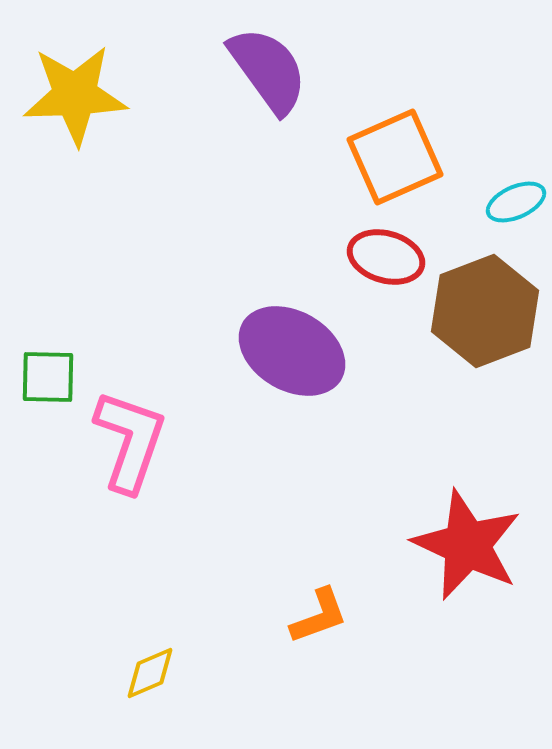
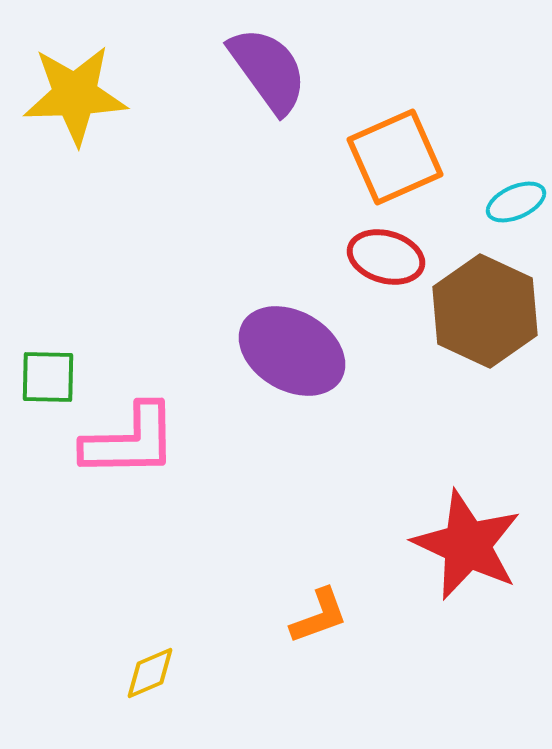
brown hexagon: rotated 14 degrees counterclockwise
pink L-shape: rotated 70 degrees clockwise
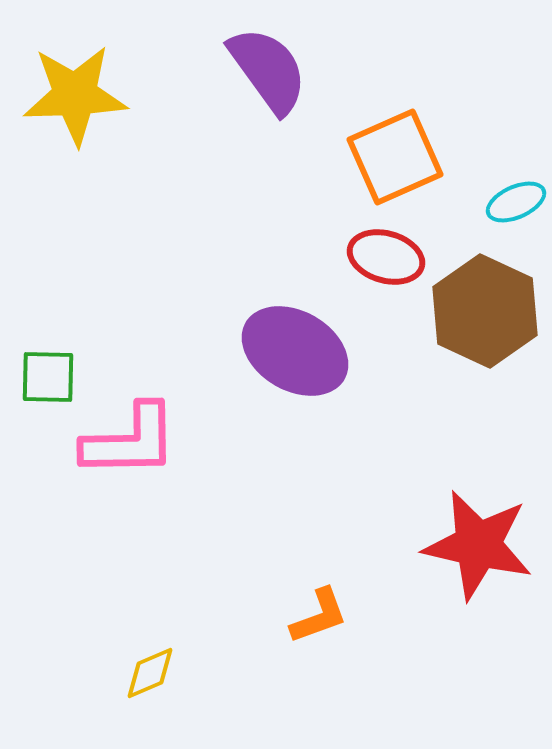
purple ellipse: moved 3 px right
red star: moved 11 px right; rotated 12 degrees counterclockwise
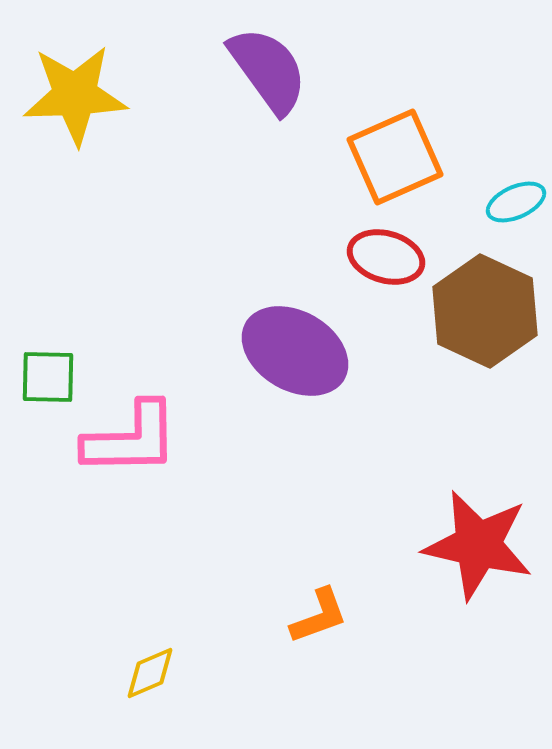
pink L-shape: moved 1 px right, 2 px up
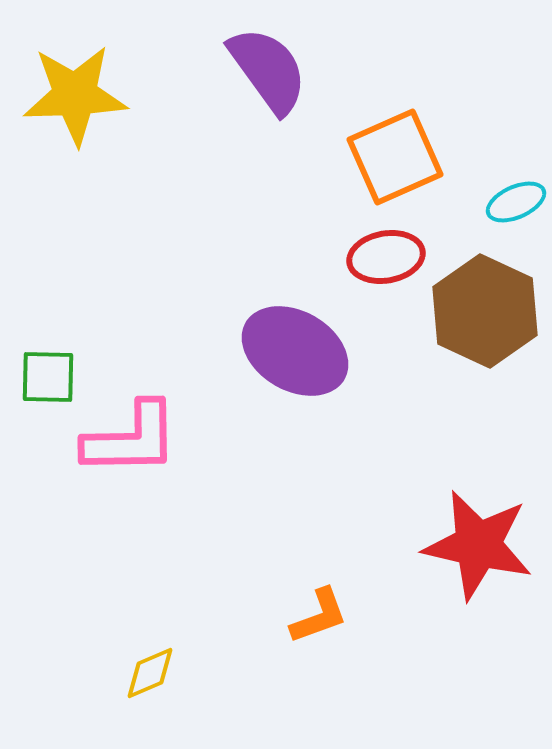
red ellipse: rotated 26 degrees counterclockwise
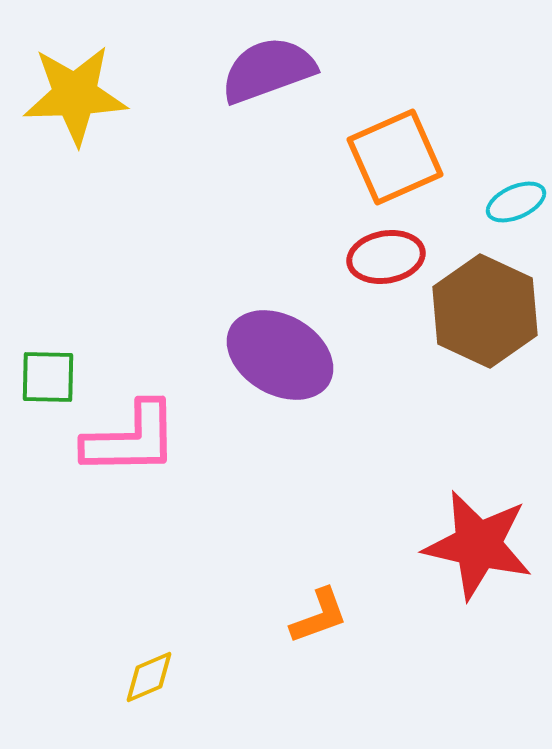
purple semicircle: rotated 74 degrees counterclockwise
purple ellipse: moved 15 px left, 4 px down
yellow diamond: moved 1 px left, 4 px down
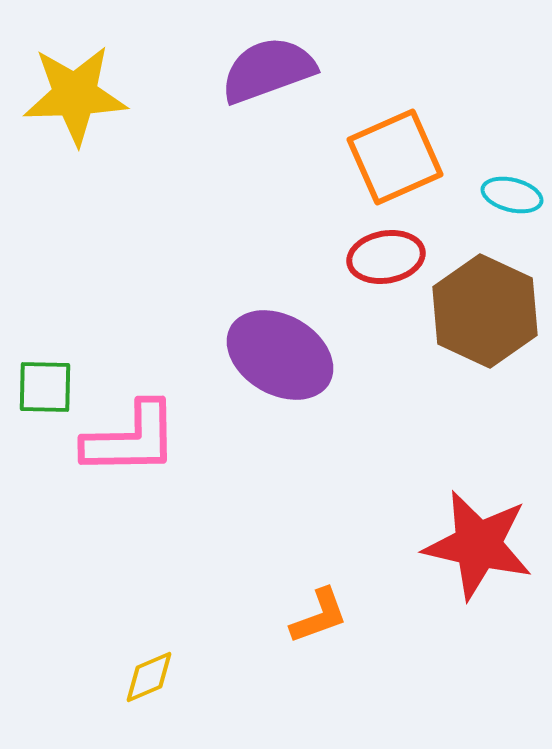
cyan ellipse: moved 4 px left, 7 px up; rotated 38 degrees clockwise
green square: moved 3 px left, 10 px down
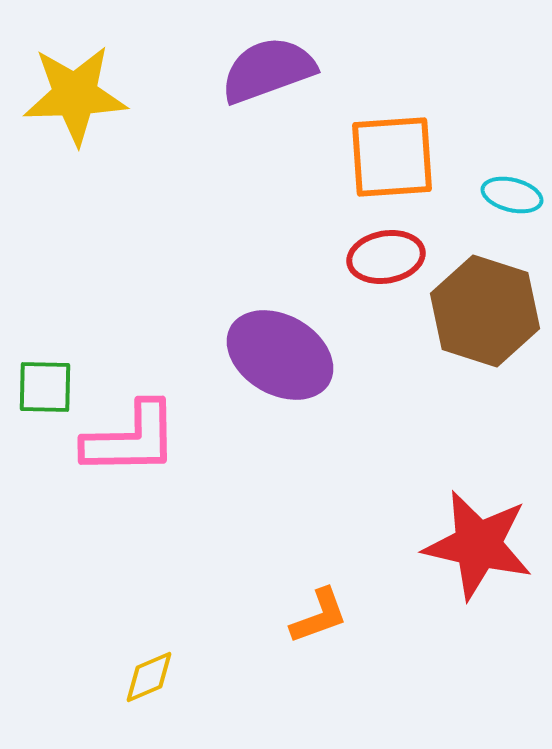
orange square: moved 3 px left; rotated 20 degrees clockwise
brown hexagon: rotated 7 degrees counterclockwise
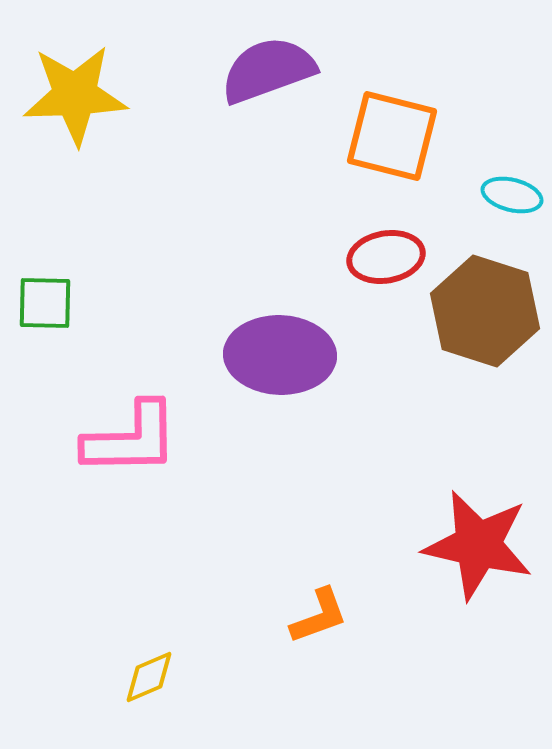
orange square: moved 21 px up; rotated 18 degrees clockwise
purple ellipse: rotated 28 degrees counterclockwise
green square: moved 84 px up
